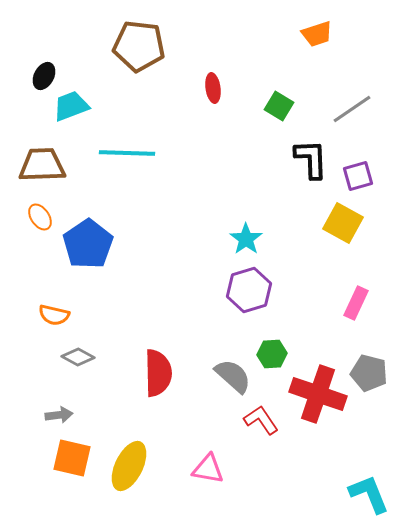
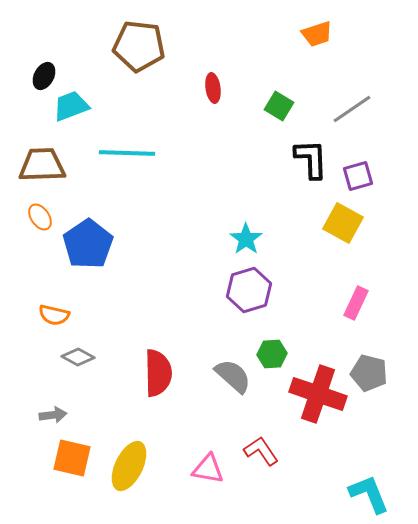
gray arrow: moved 6 px left
red L-shape: moved 31 px down
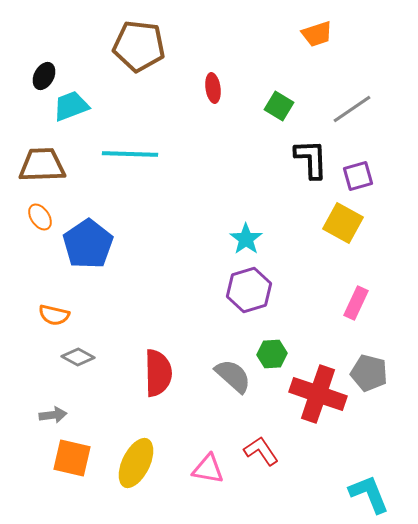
cyan line: moved 3 px right, 1 px down
yellow ellipse: moved 7 px right, 3 px up
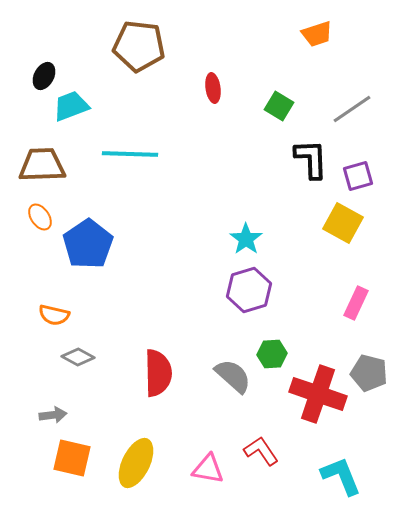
cyan L-shape: moved 28 px left, 18 px up
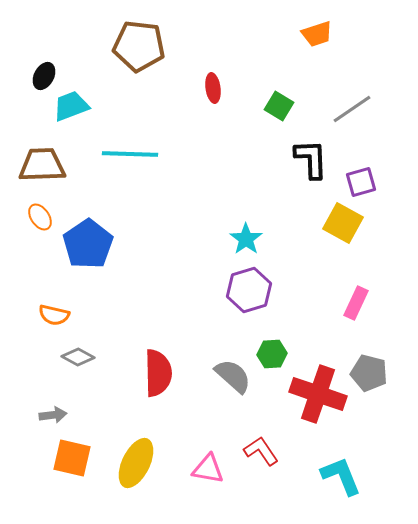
purple square: moved 3 px right, 6 px down
